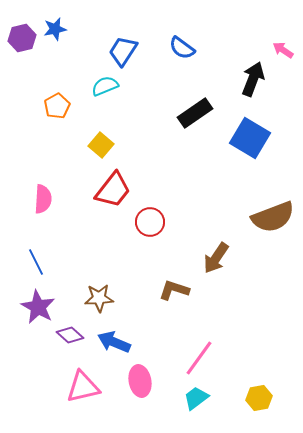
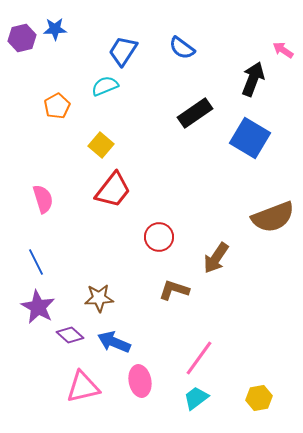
blue star: rotated 10 degrees clockwise
pink semicircle: rotated 20 degrees counterclockwise
red circle: moved 9 px right, 15 px down
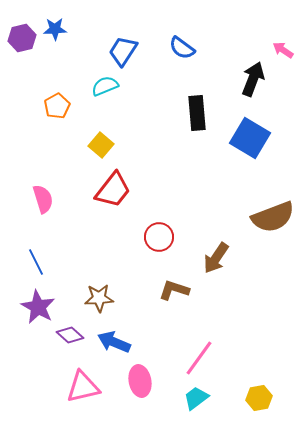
black rectangle: moved 2 px right; rotated 60 degrees counterclockwise
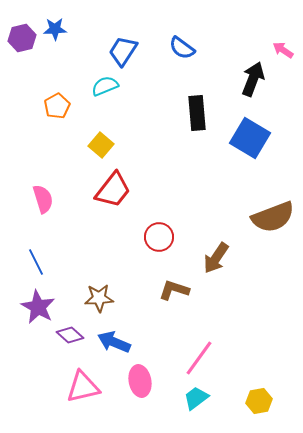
yellow hexagon: moved 3 px down
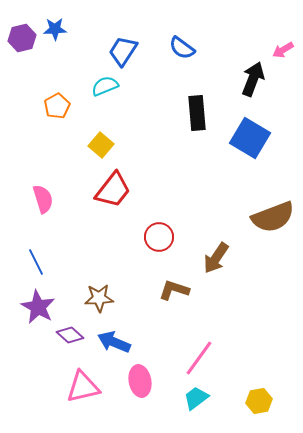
pink arrow: rotated 65 degrees counterclockwise
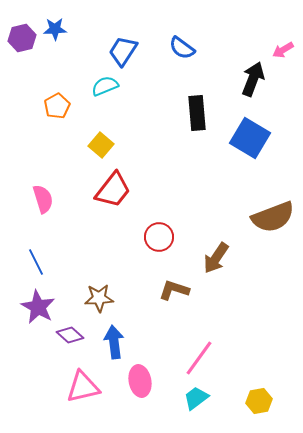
blue arrow: rotated 60 degrees clockwise
